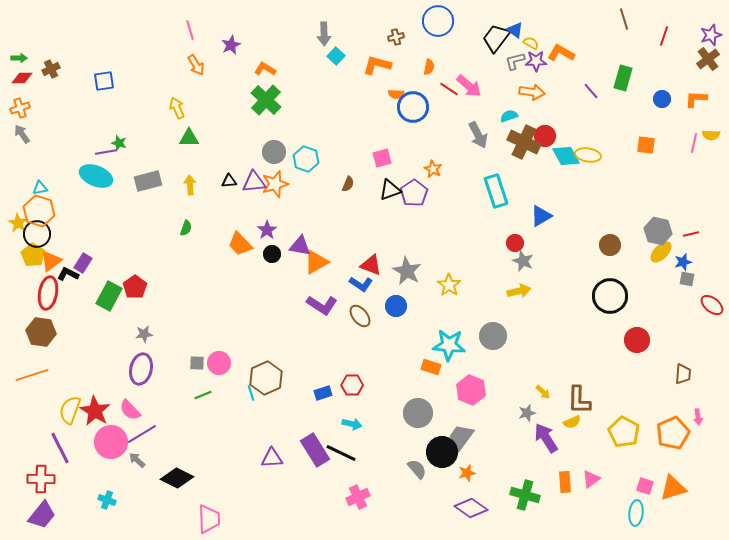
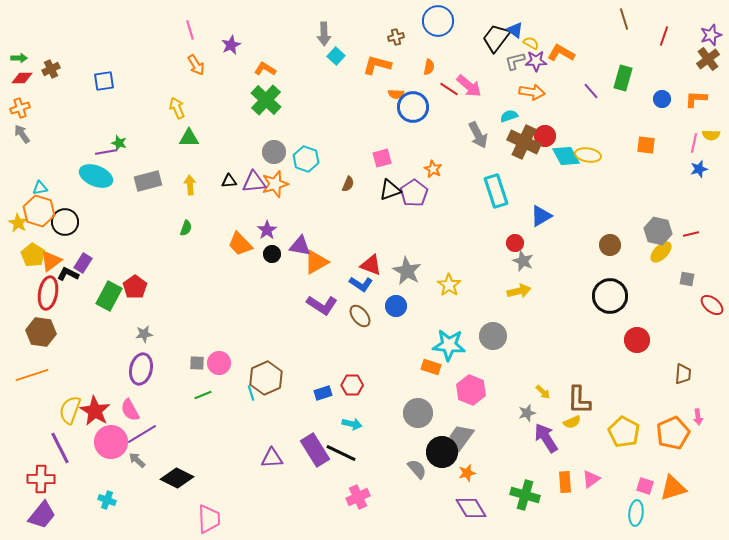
black circle at (37, 234): moved 28 px right, 12 px up
blue star at (683, 262): moved 16 px right, 93 px up
pink semicircle at (130, 410): rotated 15 degrees clockwise
purple diamond at (471, 508): rotated 24 degrees clockwise
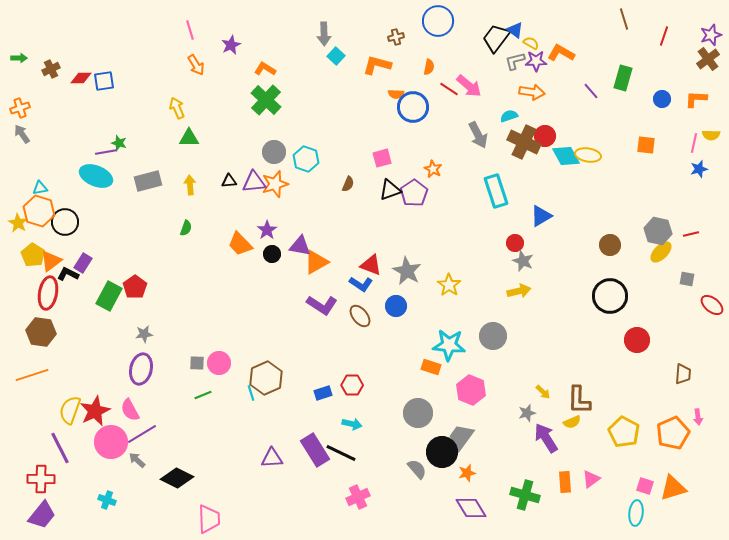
red diamond at (22, 78): moved 59 px right
red star at (95, 411): rotated 16 degrees clockwise
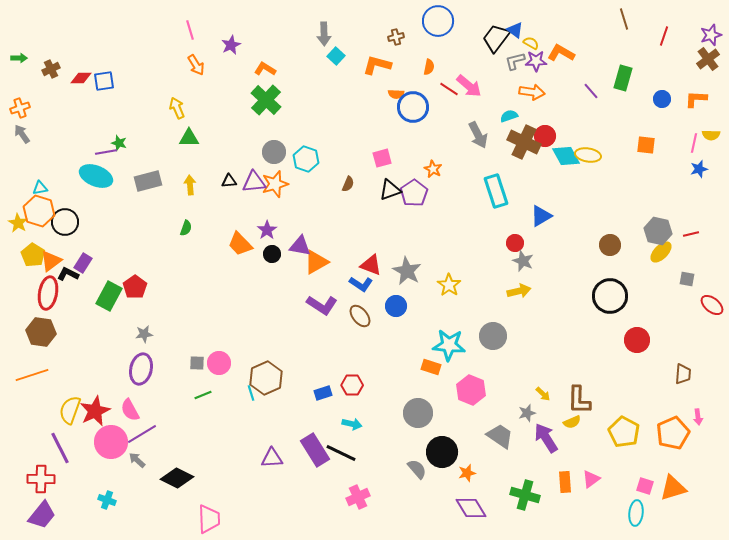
yellow arrow at (543, 392): moved 2 px down
gray trapezoid at (461, 437): moved 39 px right, 1 px up; rotated 88 degrees clockwise
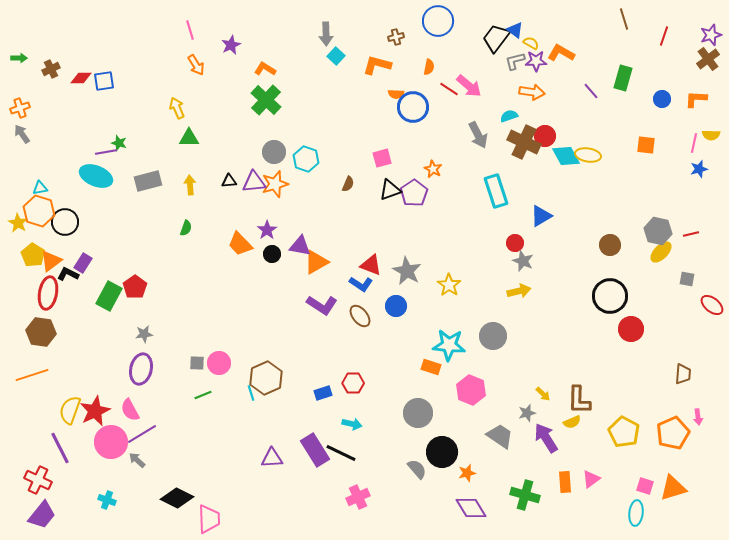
gray arrow at (324, 34): moved 2 px right
red circle at (637, 340): moved 6 px left, 11 px up
red hexagon at (352, 385): moved 1 px right, 2 px up
black diamond at (177, 478): moved 20 px down
red cross at (41, 479): moved 3 px left, 1 px down; rotated 24 degrees clockwise
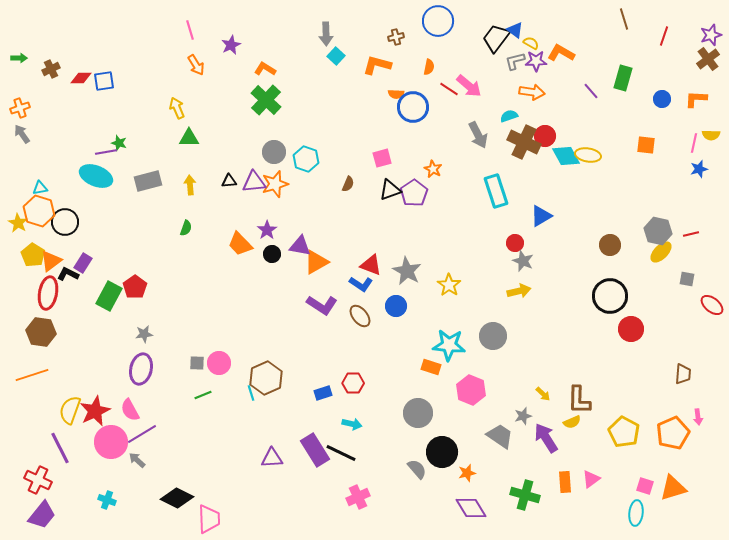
gray star at (527, 413): moved 4 px left, 3 px down
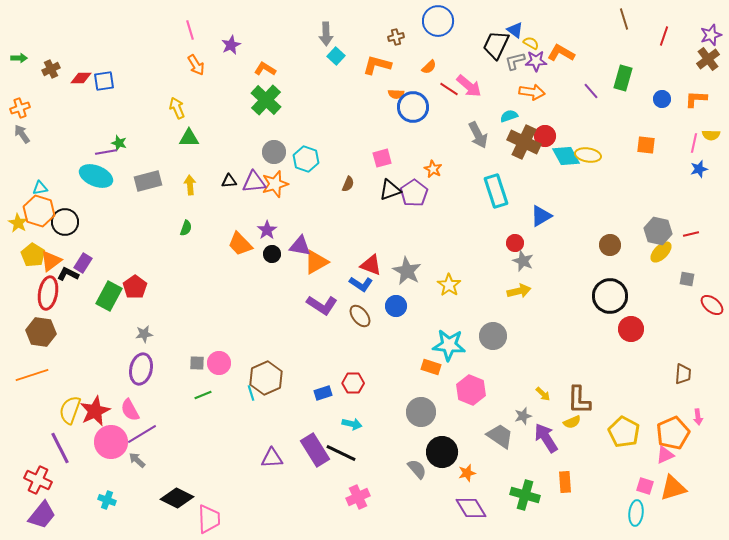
black trapezoid at (496, 38): moved 7 px down; rotated 12 degrees counterclockwise
orange semicircle at (429, 67): rotated 35 degrees clockwise
gray circle at (418, 413): moved 3 px right, 1 px up
pink triangle at (591, 479): moved 74 px right, 24 px up; rotated 12 degrees clockwise
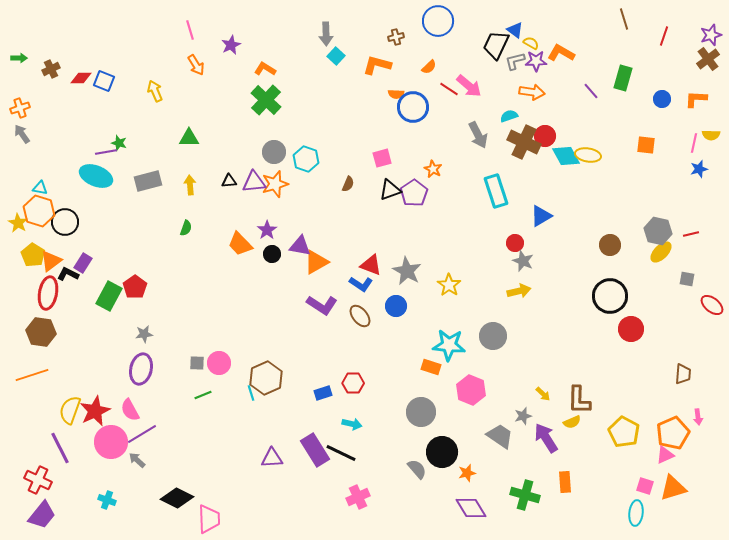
blue square at (104, 81): rotated 30 degrees clockwise
yellow arrow at (177, 108): moved 22 px left, 17 px up
cyan triangle at (40, 188): rotated 21 degrees clockwise
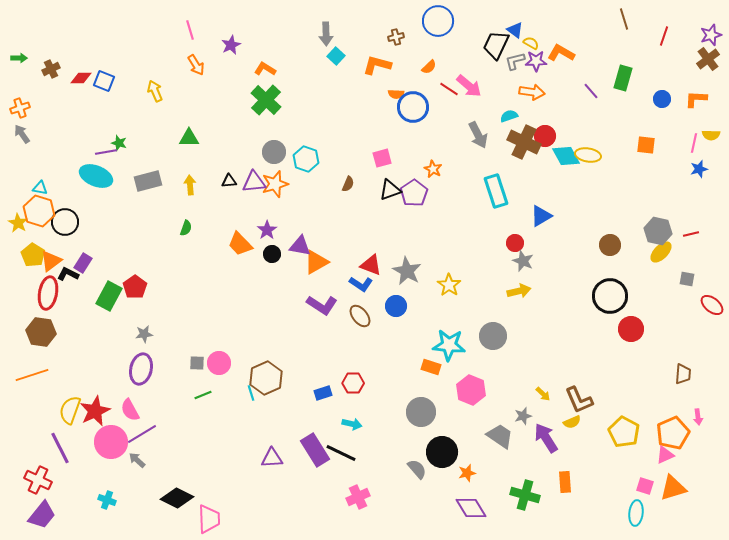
brown L-shape at (579, 400): rotated 24 degrees counterclockwise
